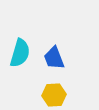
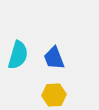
cyan semicircle: moved 2 px left, 2 px down
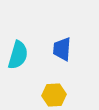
blue trapezoid: moved 8 px right, 9 px up; rotated 25 degrees clockwise
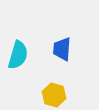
yellow hexagon: rotated 20 degrees clockwise
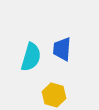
cyan semicircle: moved 13 px right, 2 px down
